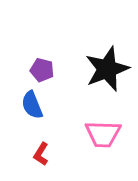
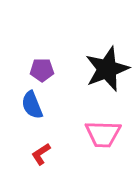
purple pentagon: rotated 15 degrees counterclockwise
red L-shape: rotated 25 degrees clockwise
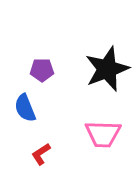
blue semicircle: moved 7 px left, 3 px down
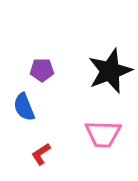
black star: moved 3 px right, 2 px down
blue semicircle: moved 1 px left, 1 px up
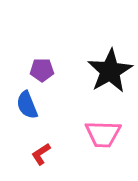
black star: rotated 9 degrees counterclockwise
blue semicircle: moved 3 px right, 2 px up
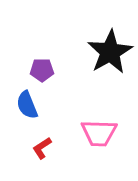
black star: moved 19 px up
pink trapezoid: moved 4 px left, 1 px up
red L-shape: moved 1 px right, 6 px up
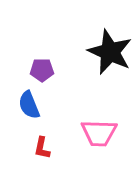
black star: rotated 18 degrees counterclockwise
blue semicircle: moved 2 px right
red L-shape: rotated 45 degrees counterclockwise
